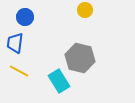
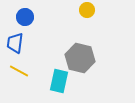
yellow circle: moved 2 px right
cyan rectangle: rotated 45 degrees clockwise
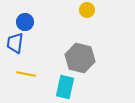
blue circle: moved 5 px down
yellow line: moved 7 px right, 3 px down; rotated 18 degrees counterclockwise
cyan rectangle: moved 6 px right, 6 px down
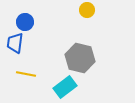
cyan rectangle: rotated 40 degrees clockwise
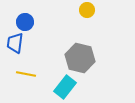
cyan rectangle: rotated 15 degrees counterclockwise
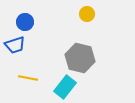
yellow circle: moved 4 px down
blue trapezoid: moved 2 px down; rotated 115 degrees counterclockwise
yellow line: moved 2 px right, 4 px down
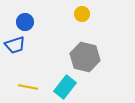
yellow circle: moved 5 px left
gray hexagon: moved 5 px right, 1 px up
yellow line: moved 9 px down
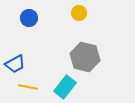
yellow circle: moved 3 px left, 1 px up
blue circle: moved 4 px right, 4 px up
blue trapezoid: moved 19 px down; rotated 10 degrees counterclockwise
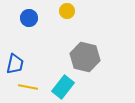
yellow circle: moved 12 px left, 2 px up
blue trapezoid: rotated 50 degrees counterclockwise
cyan rectangle: moved 2 px left
